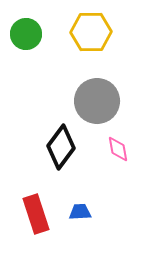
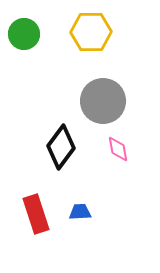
green circle: moved 2 px left
gray circle: moved 6 px right
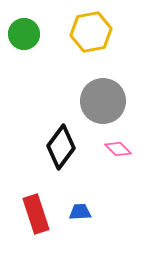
yellow hexagon: rotated 9 degrees counterclockwise
pink diamond: rotated 36 degrees counterclockwise
